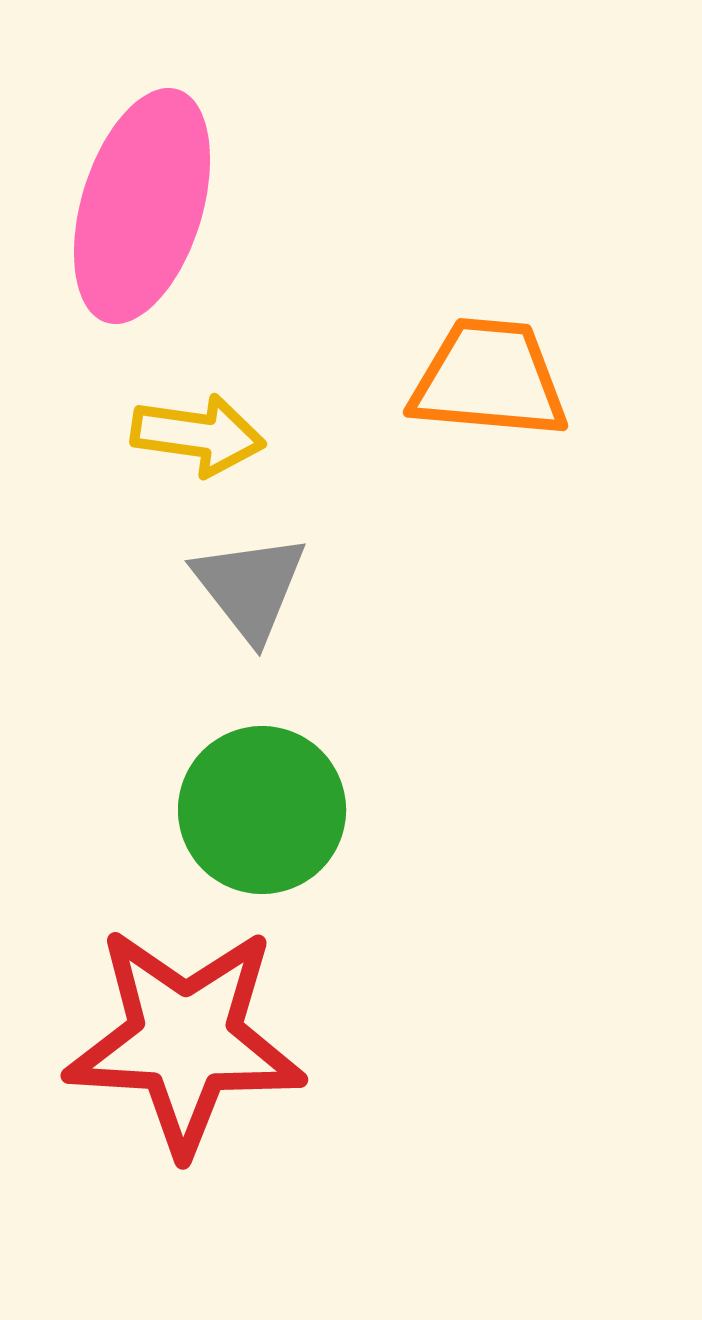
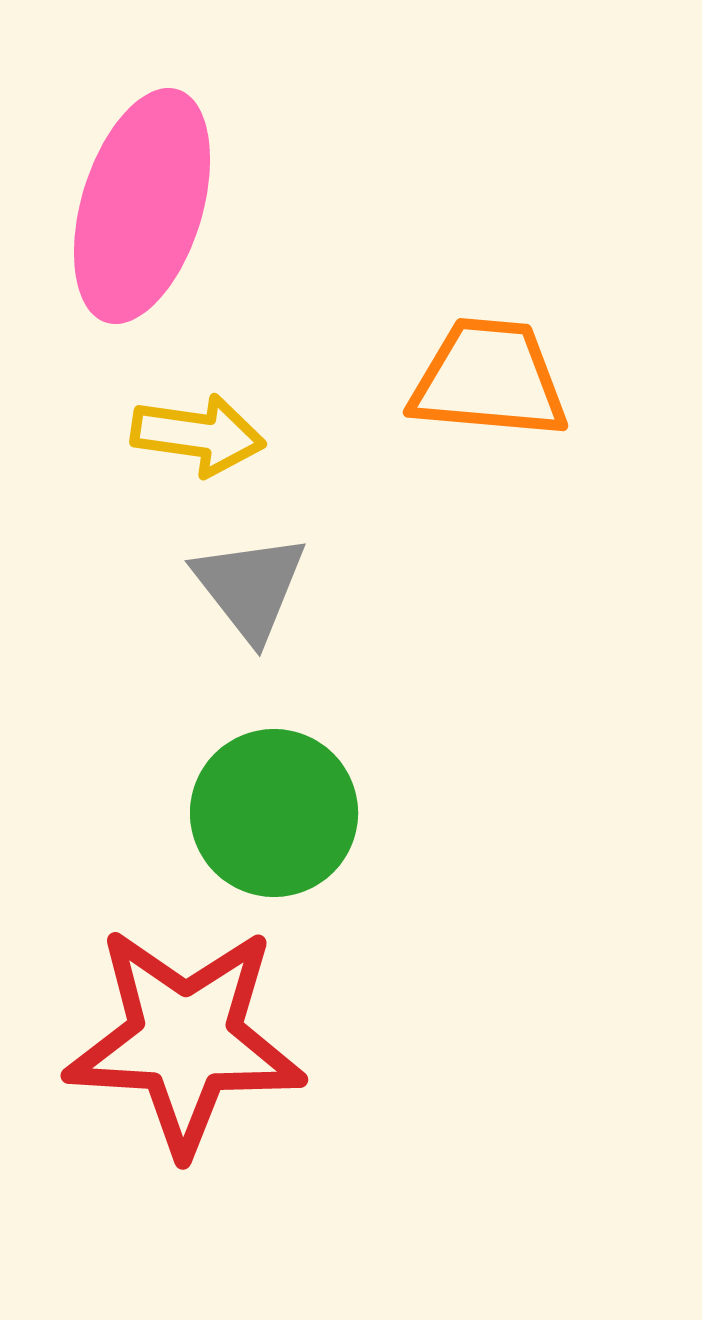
green circle: moved 12 px right, 3 px down
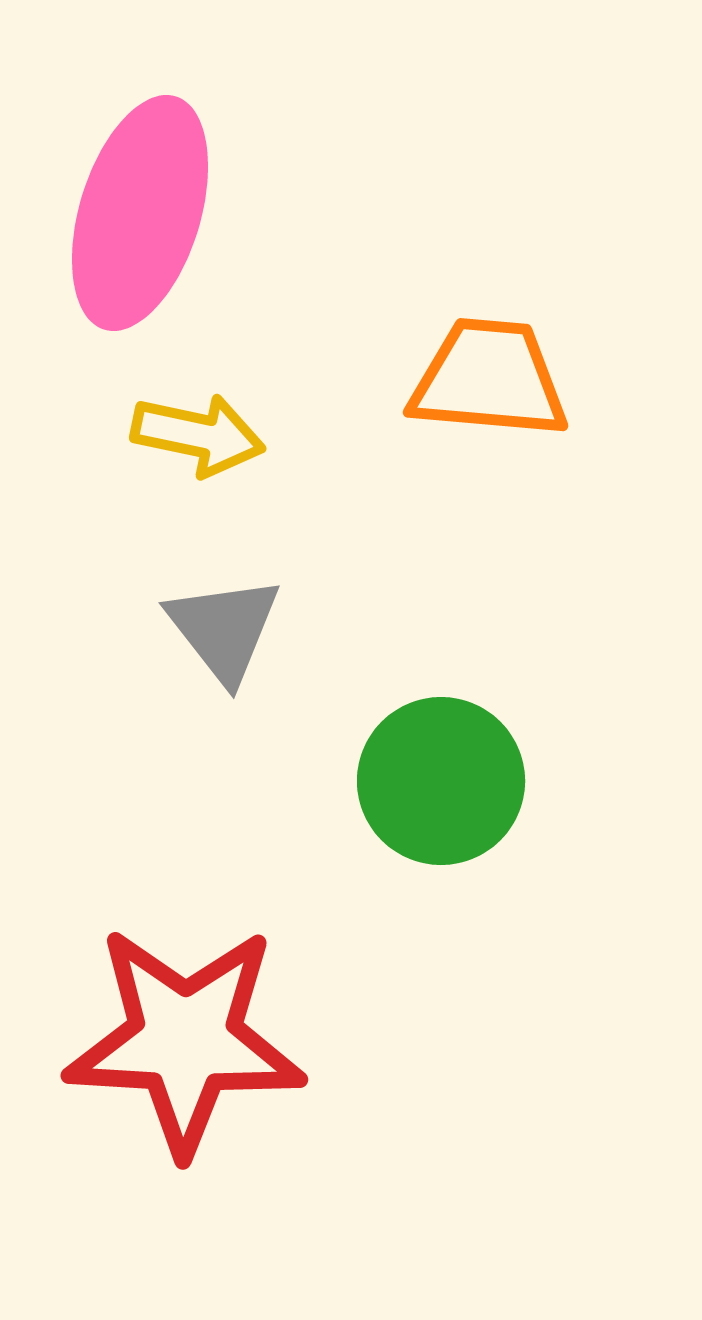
pink ellipse: moved 2 px left, 7 px down
yellow arrow: rotated 4 degrees clockwise
gray triangle: moved 26 px left, 42 px down
green circle: moved 167 px right, 32 px up
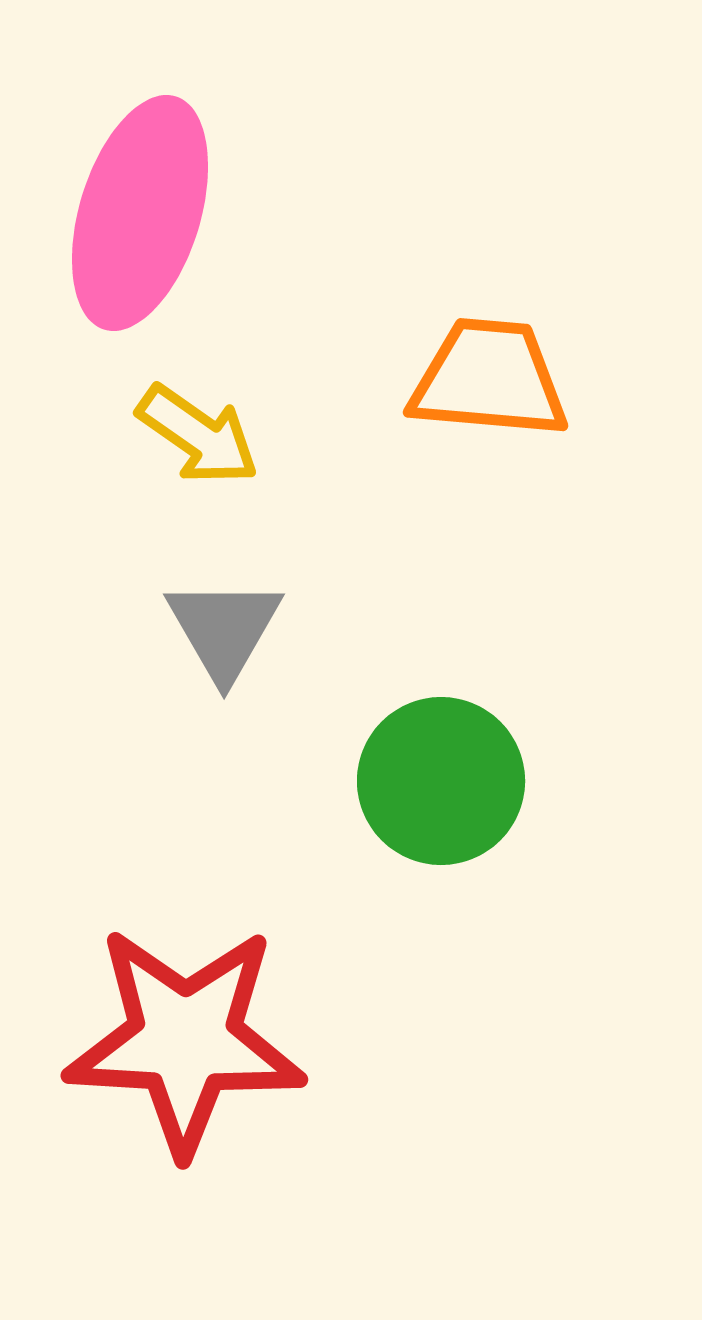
yellow arrow: rotated 23 degrees clockwise
gray triangle: rotated 8 degrees clockwise
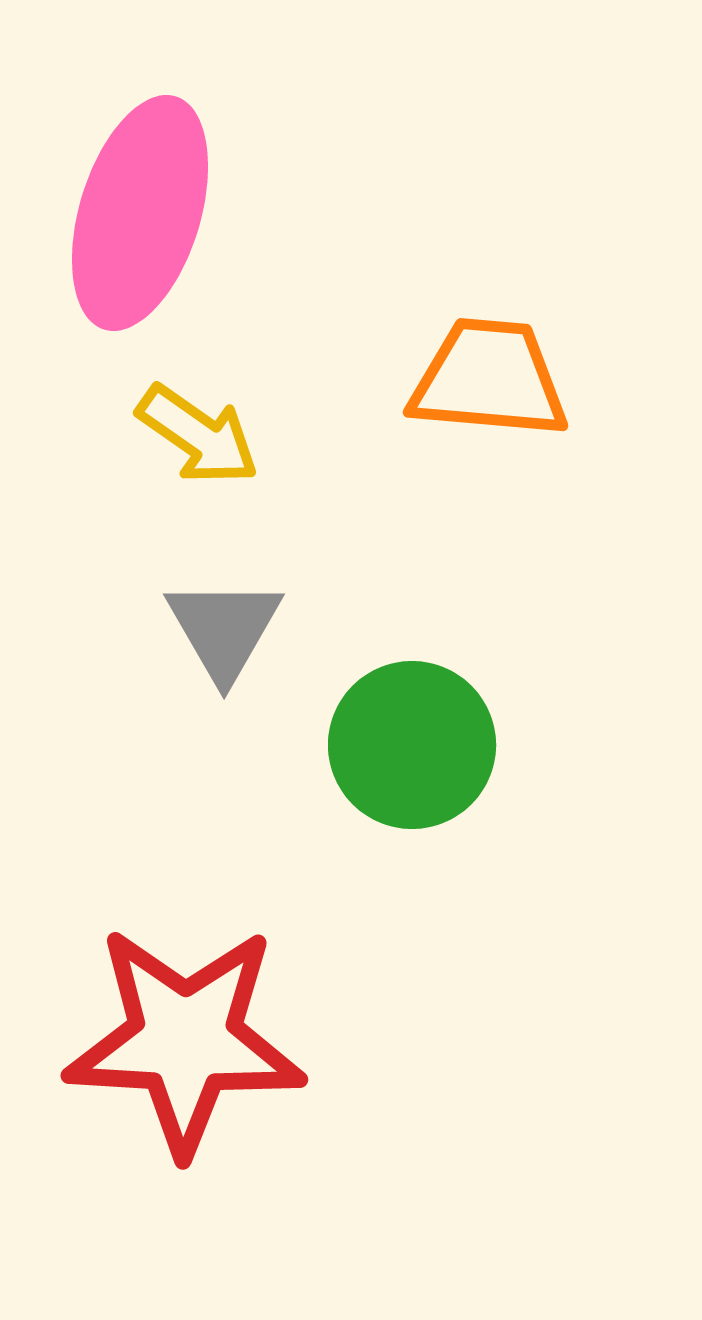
green circle: moved 29 px left, 36 px up
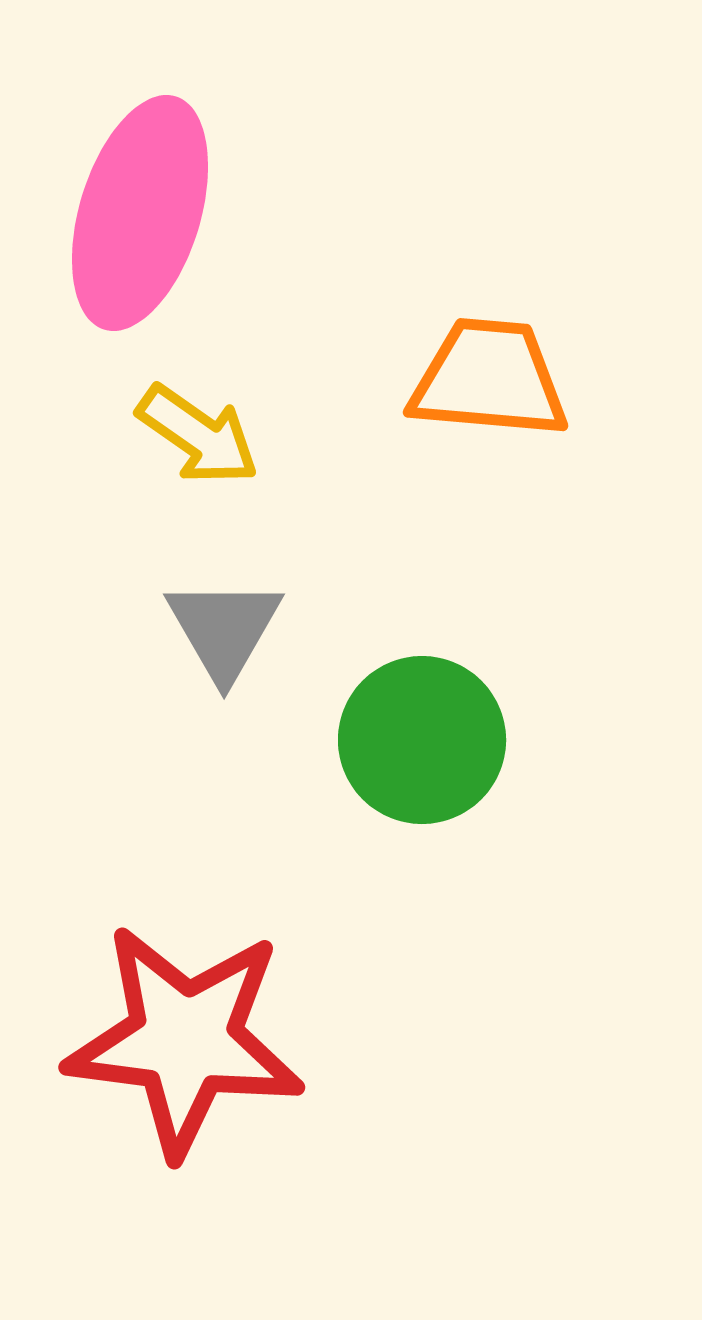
green circle: moved 10 px right, 5 px up
red star: rotated 4 degrees clockwise
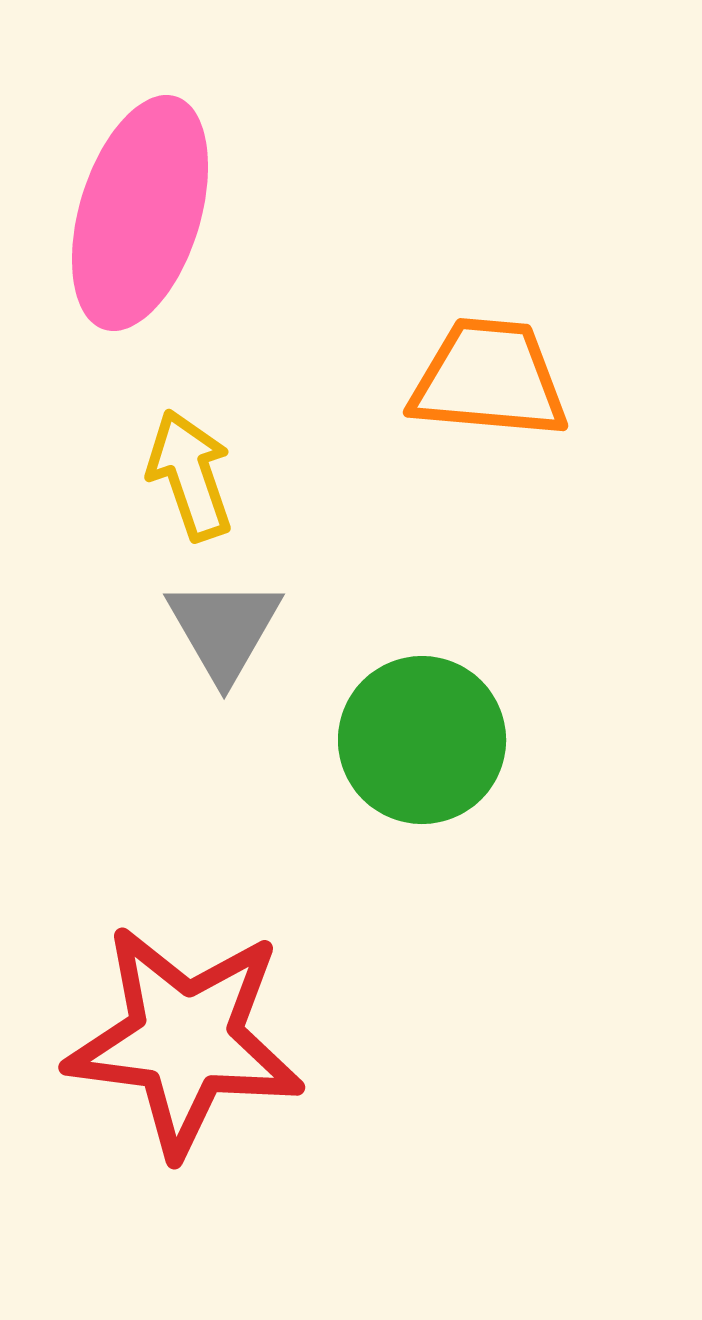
yellow arrow: moved 8 px left, 40 px down; rotated 144 degrees counterclockwise
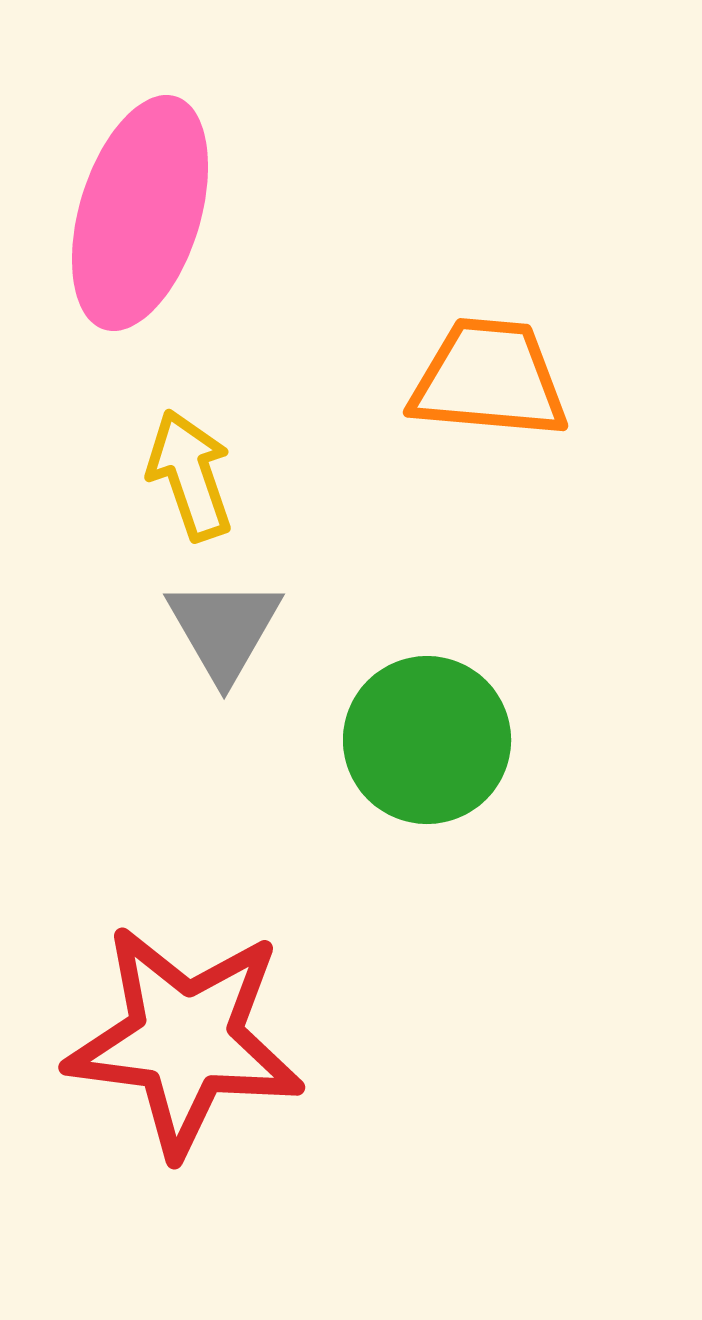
green circle: moved 5 px right
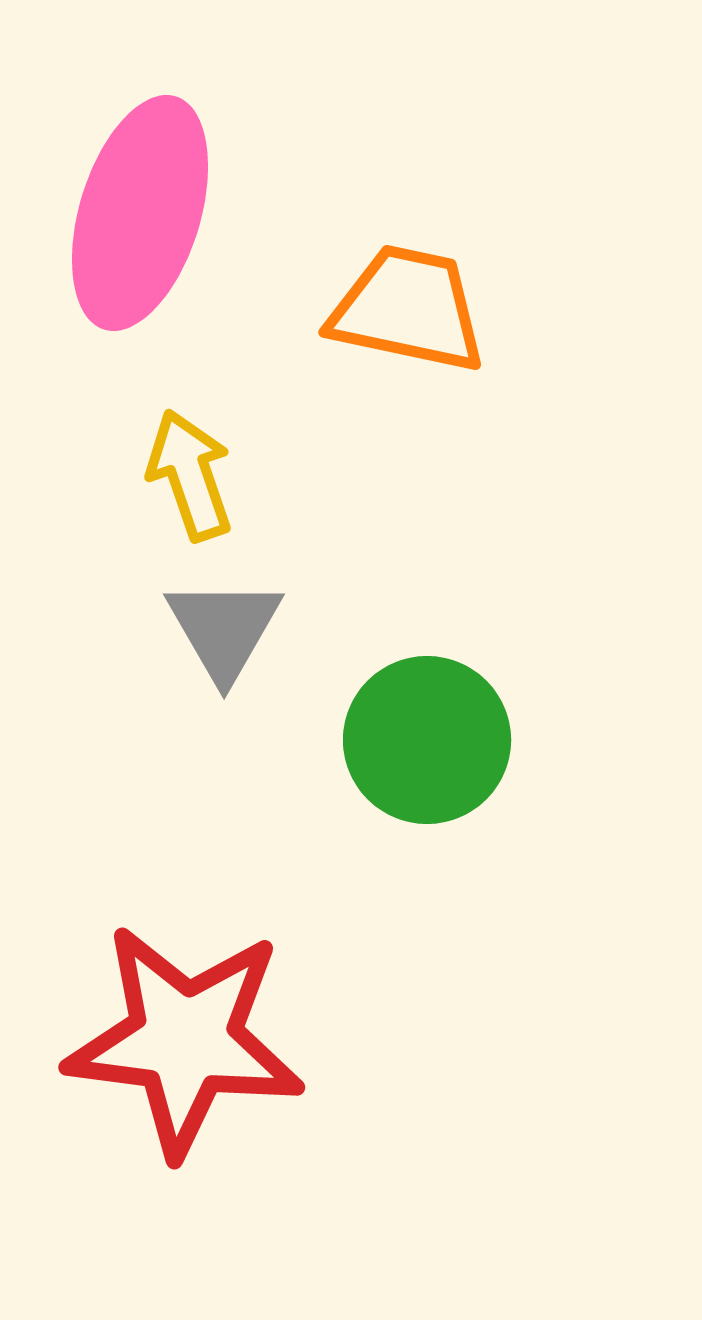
orange trapezoid: moved 81 px left, 70 px up; rotated 7 degrees clockwise
